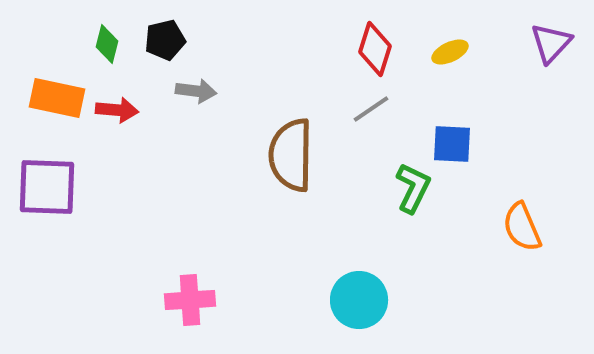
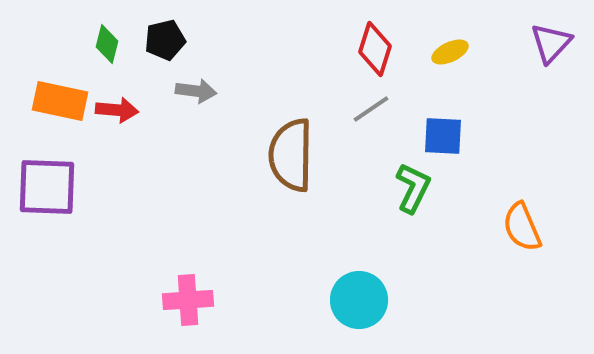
orange rectangle: moved 3 px right, 3 px down
blue square: moved 9 px left, 8 px up
pink cross: moved 2 px left
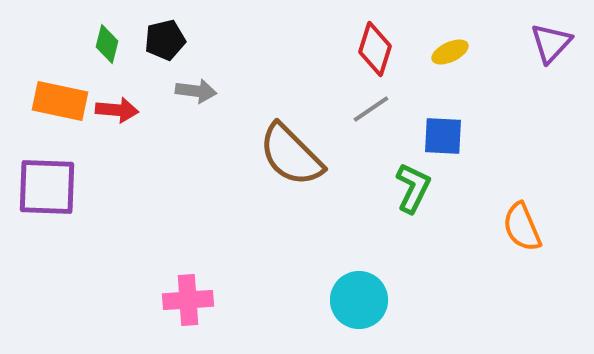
brown semicircle: rotated 46 degrees counterclockwise
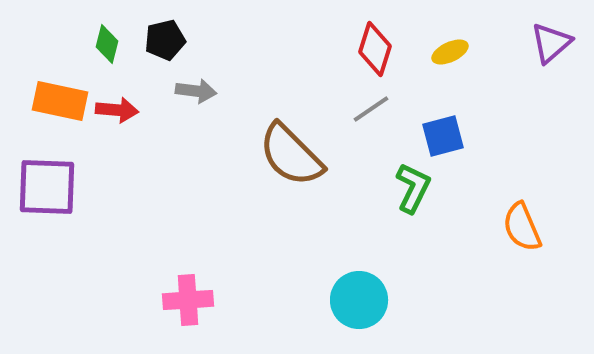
purple triangle: rotated 6 degrees clockwise
blue square: rotated 18 degrees counterclockwise
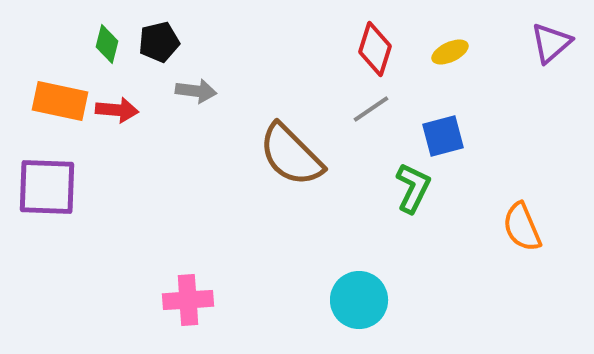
black pentagon: moved 6 px left, 2 px down
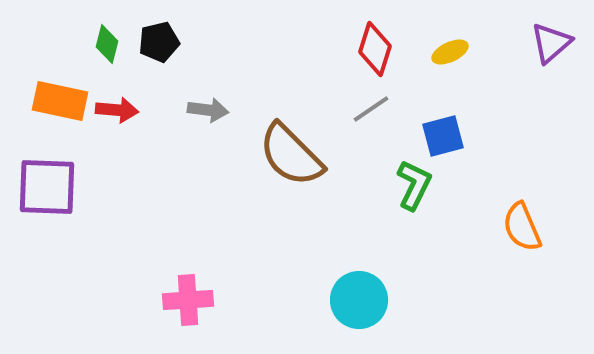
gray arrow: moved 12 px right, 19 px down
green L-shape: moved 1 px right, 3 px up
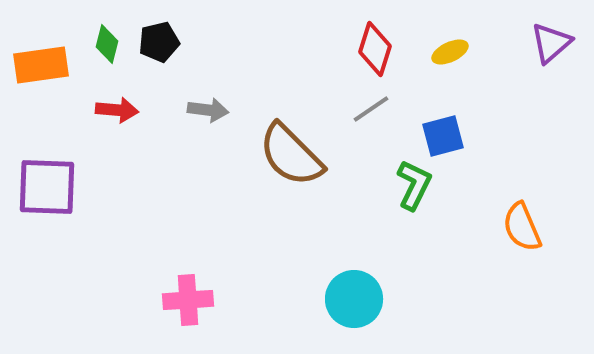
orange rectangle: moved 19 px left, 36 px up; rotated 20 degrees counterclockwise
cyan circle: moved 5 px left, 1 px up
